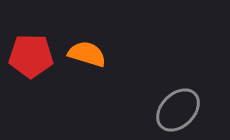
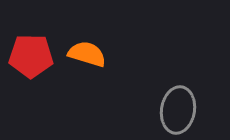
gray ellipse: rotated 36 degrees counterclockwise
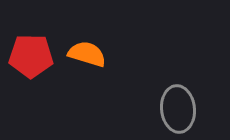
gray ellipse: moved 1 px up; rotated 15 degrees counterclockwise
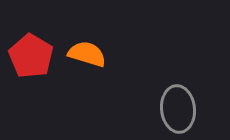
red pentagon: rotated 30 degrees clockwise
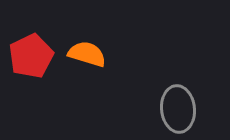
red pentagon: rotated 15 degrees clockwise
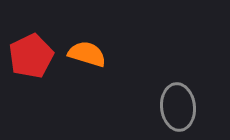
gray ellipse: moved 2 px up
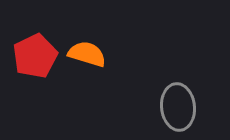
red pentagon: moved 4 px right
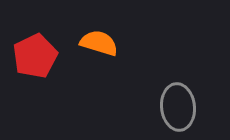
orange semicircle: moved 12 px right, 11 px up
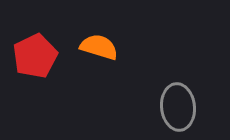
orange semicircle: moved 4 px down
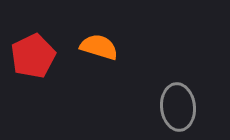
red pentagon: moved 2 px left
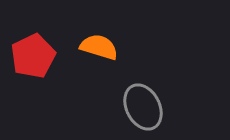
gray ellipse: moved 35 px left; rotated 21 degrees counterclockwise
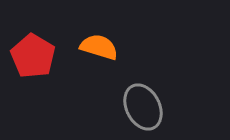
red pentagon: rotated 15 degrees counterclockwise
